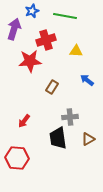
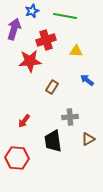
black trapezoid: moved 5 px left, 3 px down
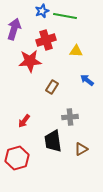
blue star: moved 10 px right
brown triangle: moved 7 px left, 10 px down
red hexagon: rotated 20 degrees counterclockwise
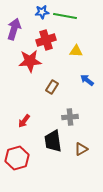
blue star: moved 1 px down; rotated 16 degrees clockwise
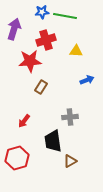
blue arrow: rotated 120 degrees clockwise
brown rectangle: moved 11 px left
brown triangle: moved 11 px left, 12 px down
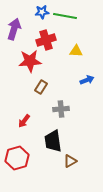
gray cross: moved 9 px left, 8 px up
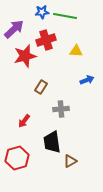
purple arrow: rotated 30 degrees clockwise
red star: moved 5 px left, 5 px up; rotated 10 degrees counterclockwise
black trapezoid: moved 1 px left, 1 px down
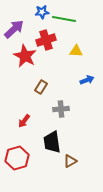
green line: moved 1 px left, 3 px down
red star: rotated 30 degrees counterclockwise
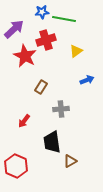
yellow triangle: rotated 40 degrees counterclockwise
red hexagon: moved 1 px left, 8 px down; rotated 20 degrees counterclockwise
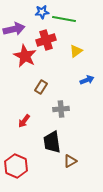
purple arrow: rotated 30 degrees clockwise
